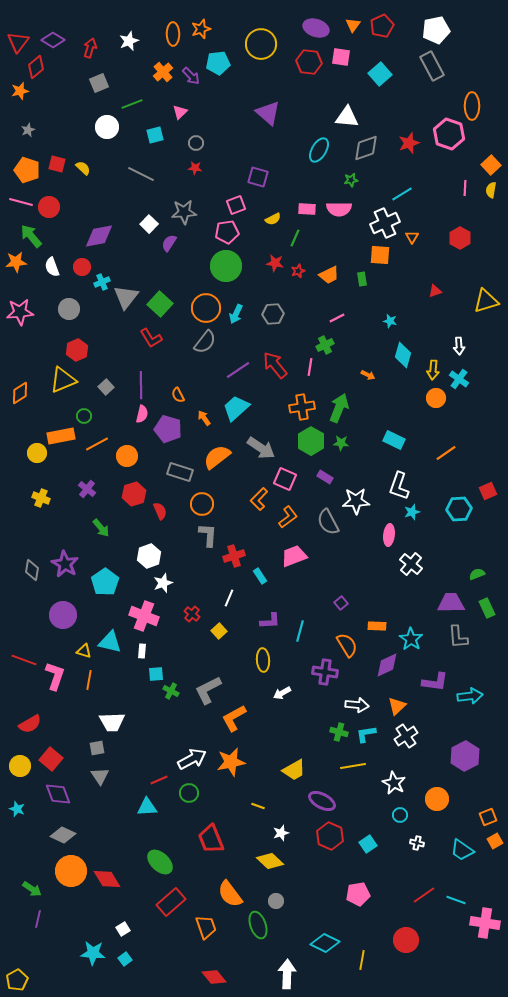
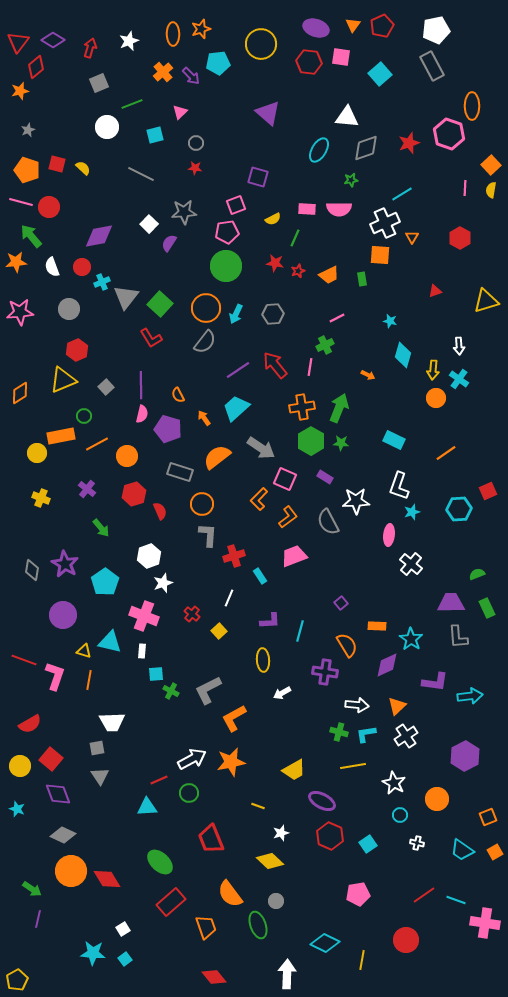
orange square at (495, 841): moved 11 px down
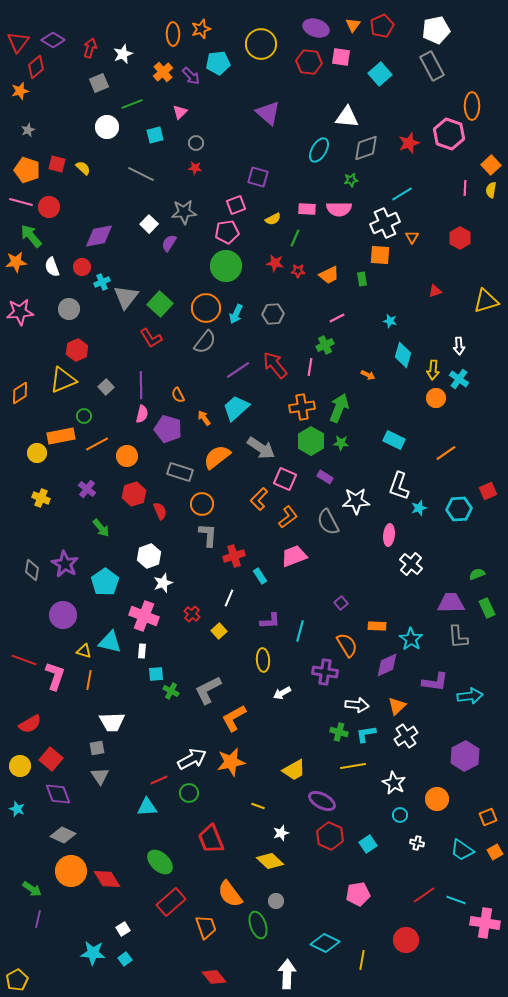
white star at (129, 41): moved 6 px left, 13 px down
red star at (298, 271): rotated 24 degrees clockwise
cyan star at (412, 512): moved 7 px right, 4 px up
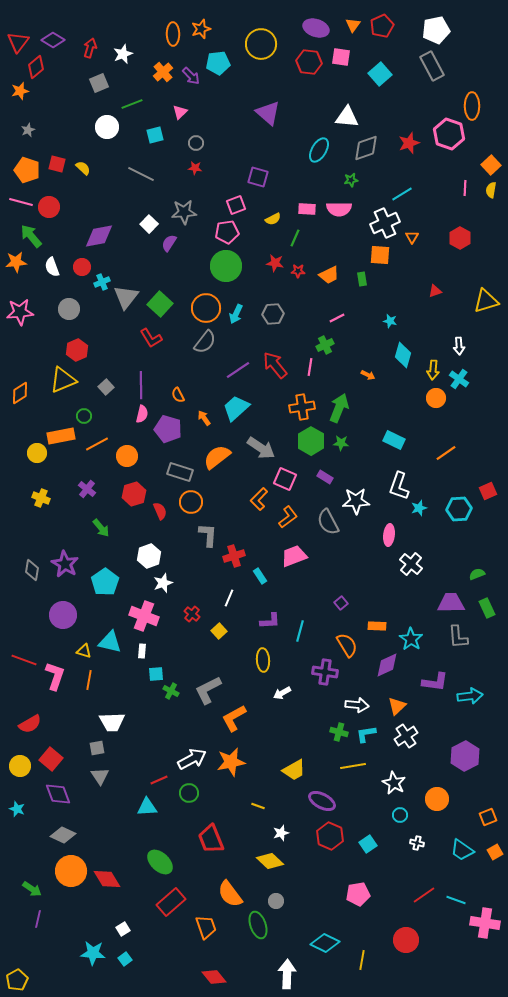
orange circle at (202, 504): moved 11 px left, 2 px up
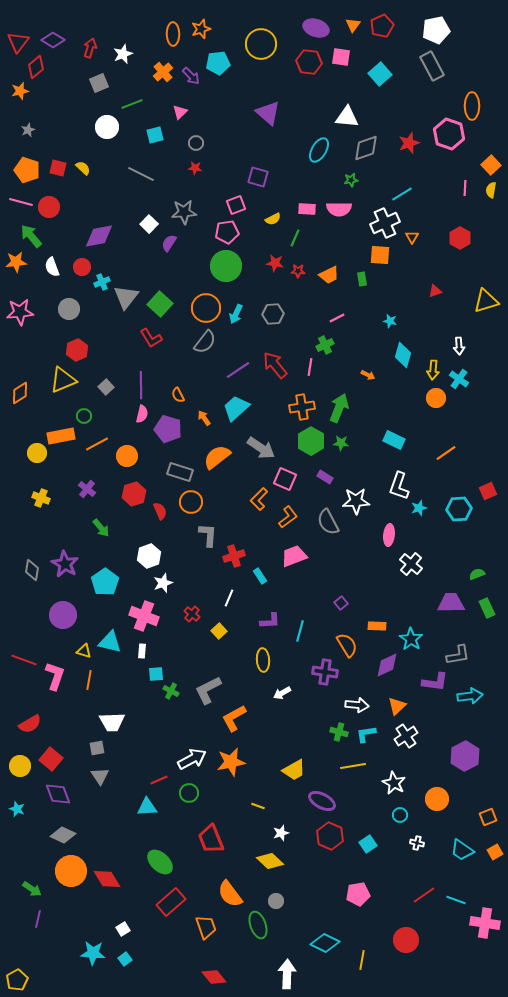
red square at (57, 164): moved 1 px right, 4 px down
gray L-shape at (458, 637): moved 18 px down; rotated 95 degrees counterclockwise
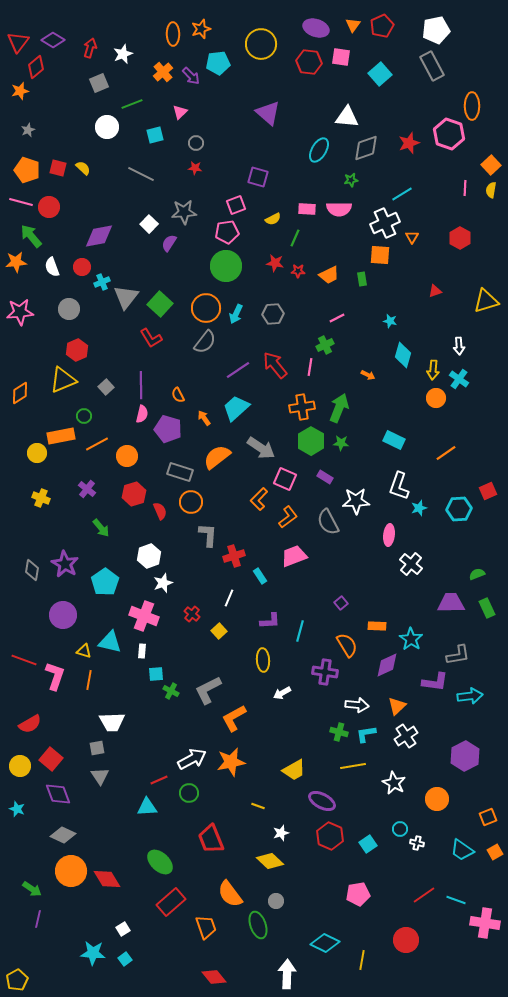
cyan circle at (400, 815): moved 14 px down
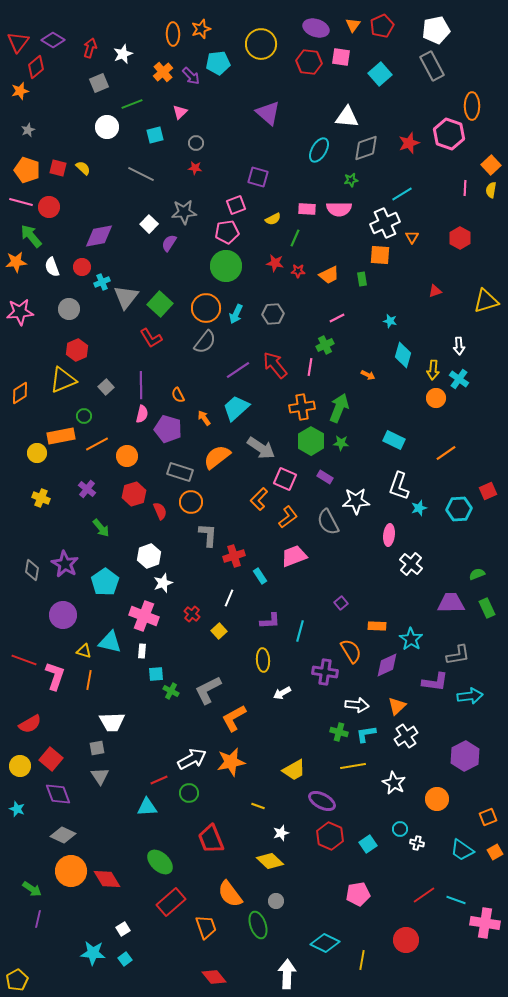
orange semicircle at (347, 645): moved 4 px right, 6 px down
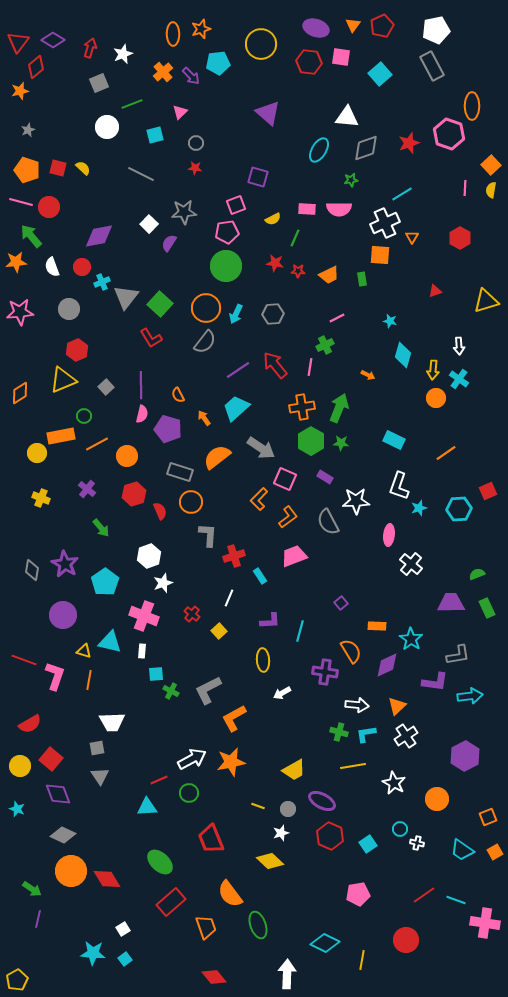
gray circle at (276, 901): moved 12 px right, 92 px up
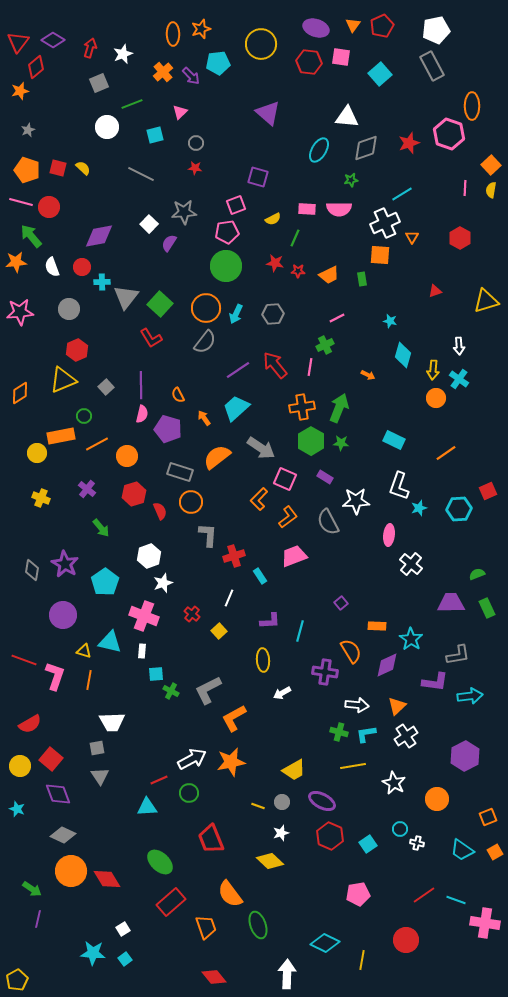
cyan cross at (102, 282): rotated 21 degrees clockwise
gray circle at (288, 809): moved 6 px left, 7 px up
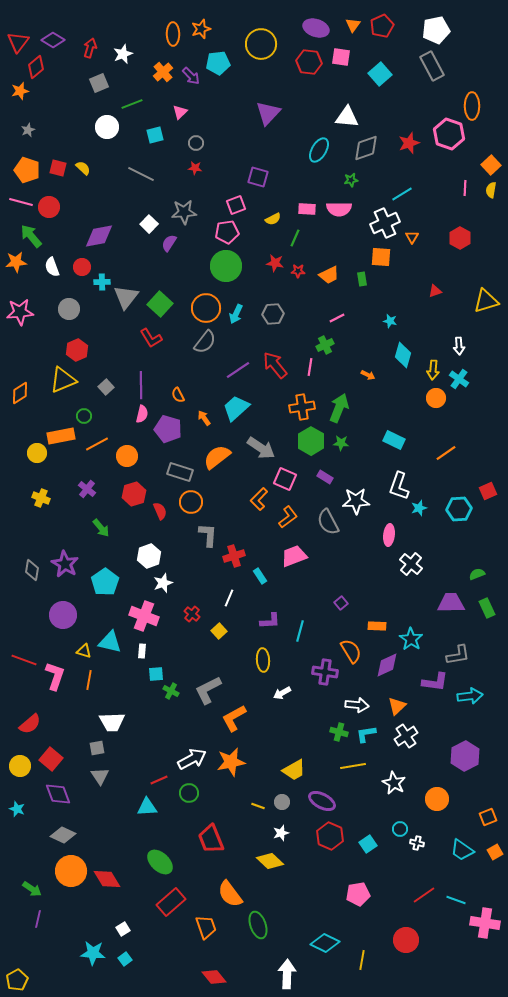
purple triangle at (268, 113): rotated 32 degrees clockwise
orange square at (380, 255): moved 1 px right, 2 px down
red semicircle at (30, 724): rotated 10 degrees counterclockwise
